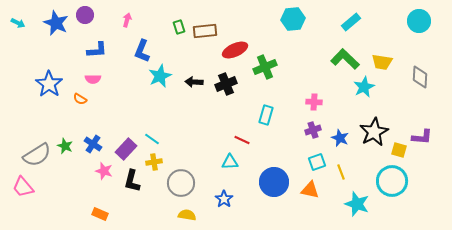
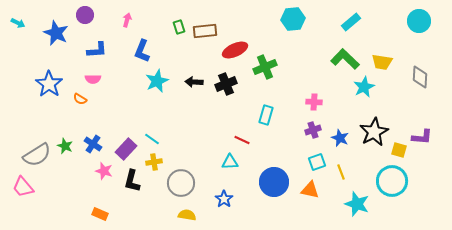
blue star at (56, 23): moved 10 px down
cyan star at (160, 76): moved 3 px left, 5 px down
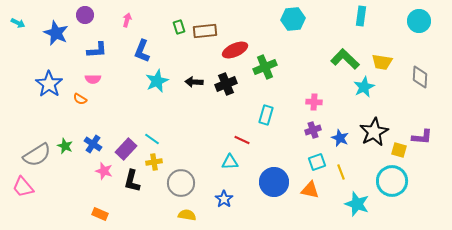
cyan rectangle at (351, 22): moved 10 px right, 6 px up; rotated 42 degrees counterclockwise
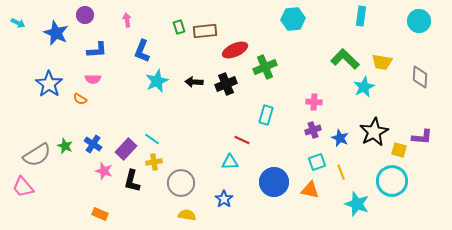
pink arrow at (127, 20): rotated 24 degrees counterclockwise
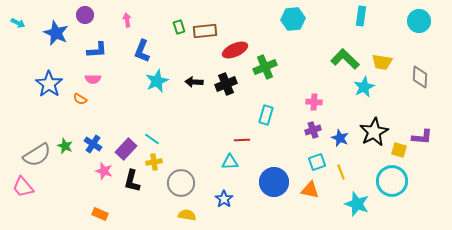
red line at (242, 140): rotated 28 degrees counterclockwise
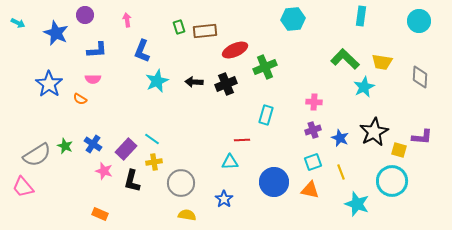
cyan square at (317, 162): moved 4 px left
